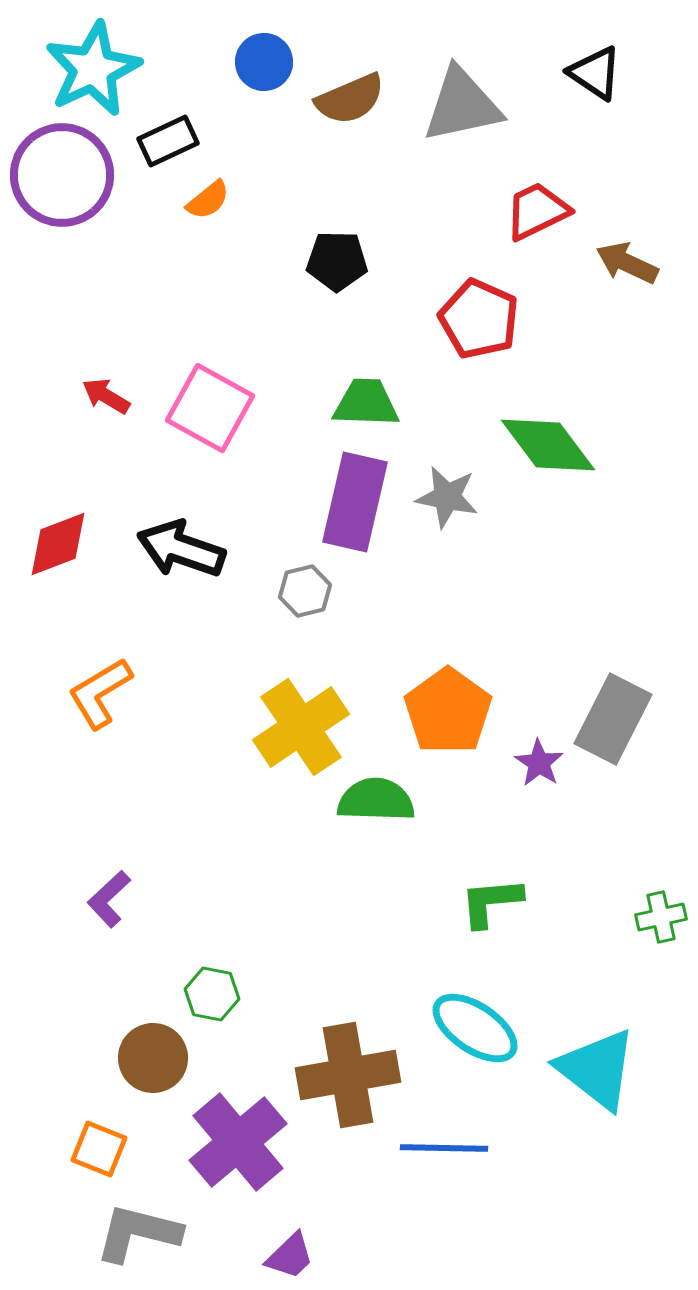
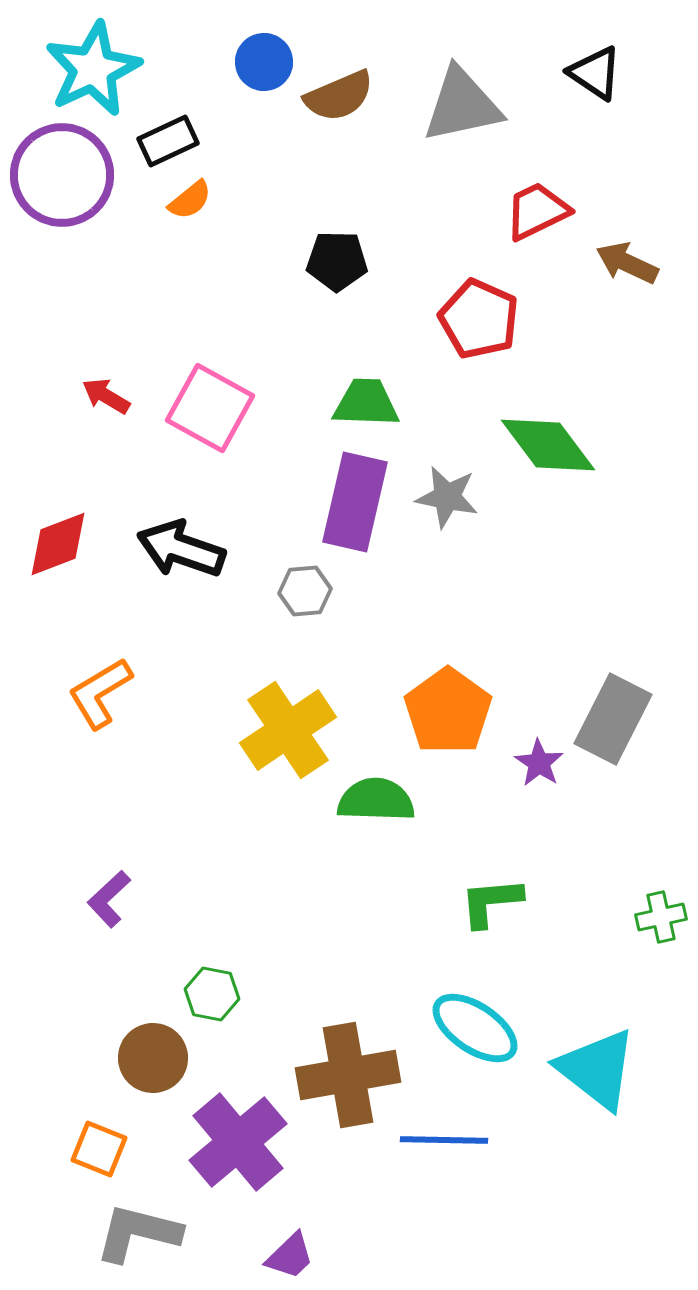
brown semicircle: moved 11 px left, 3 px up
orange semicircle: moved 18 px left
gray hexagon: rotated 9 degrees clockwise
yellow cross: moved 13 px left, 3 px down
blue line: moved 8 px up
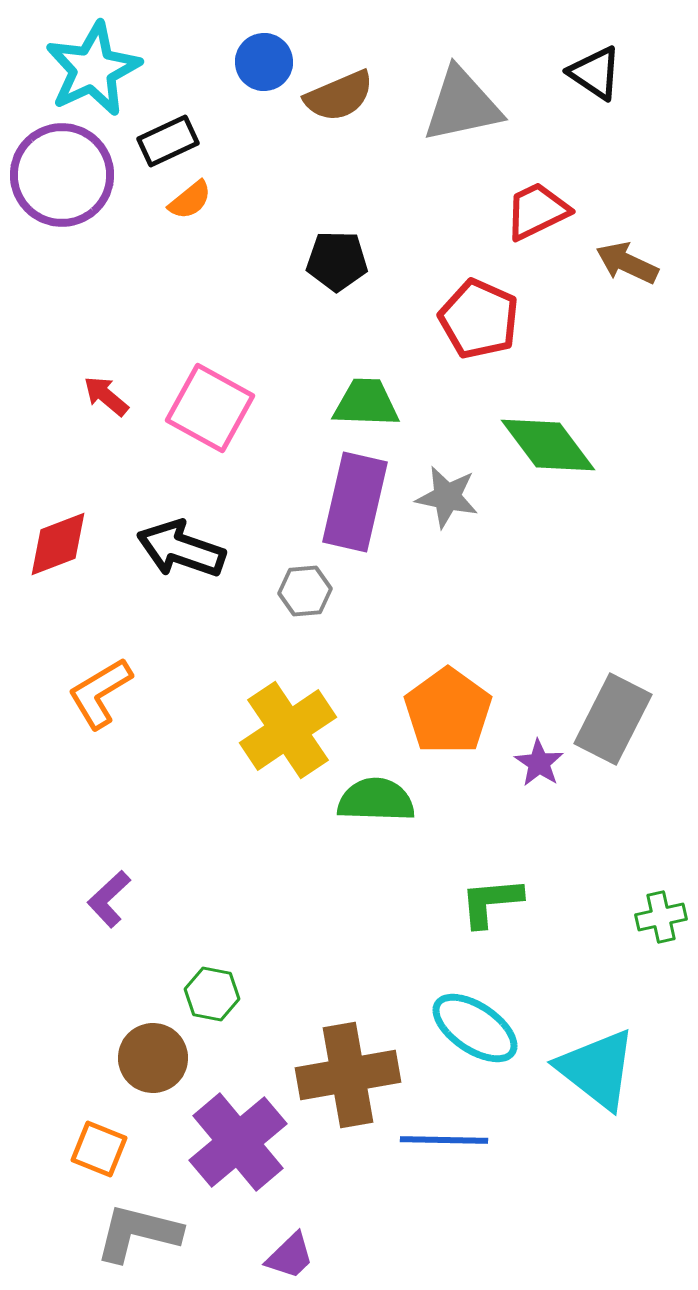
red arrow: rotated 9 degrees clockwise
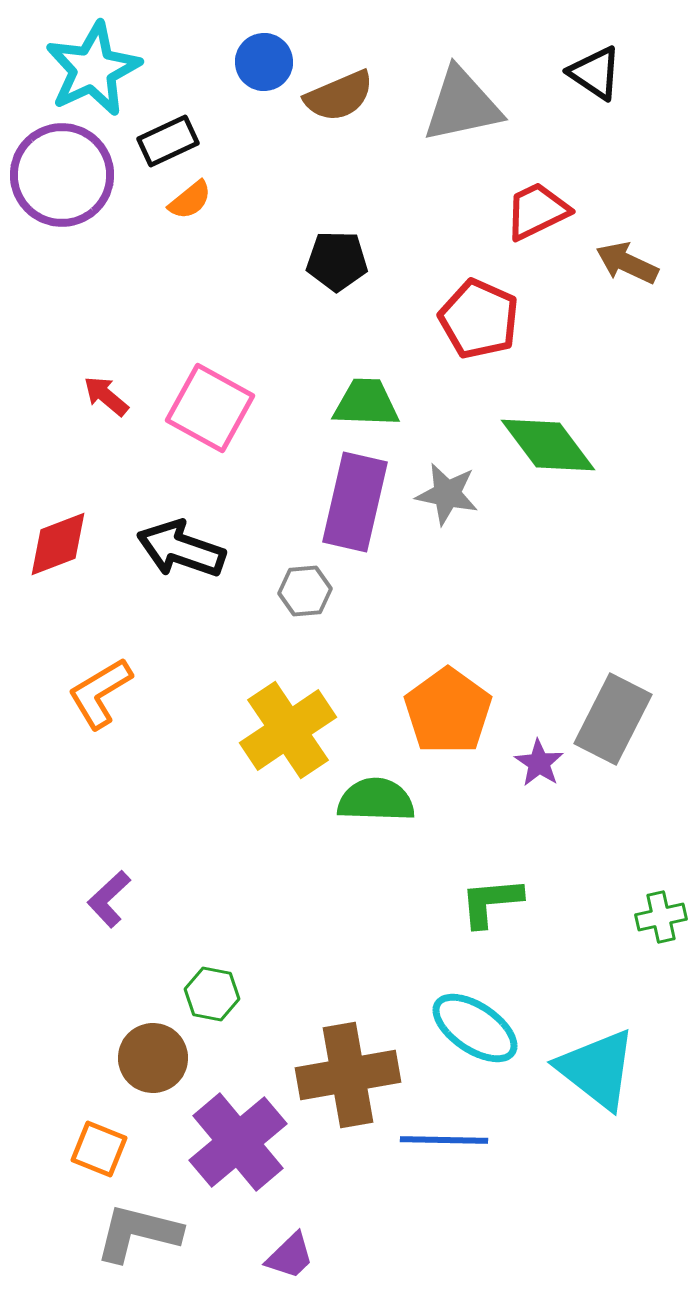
gray star: moved 3 px up
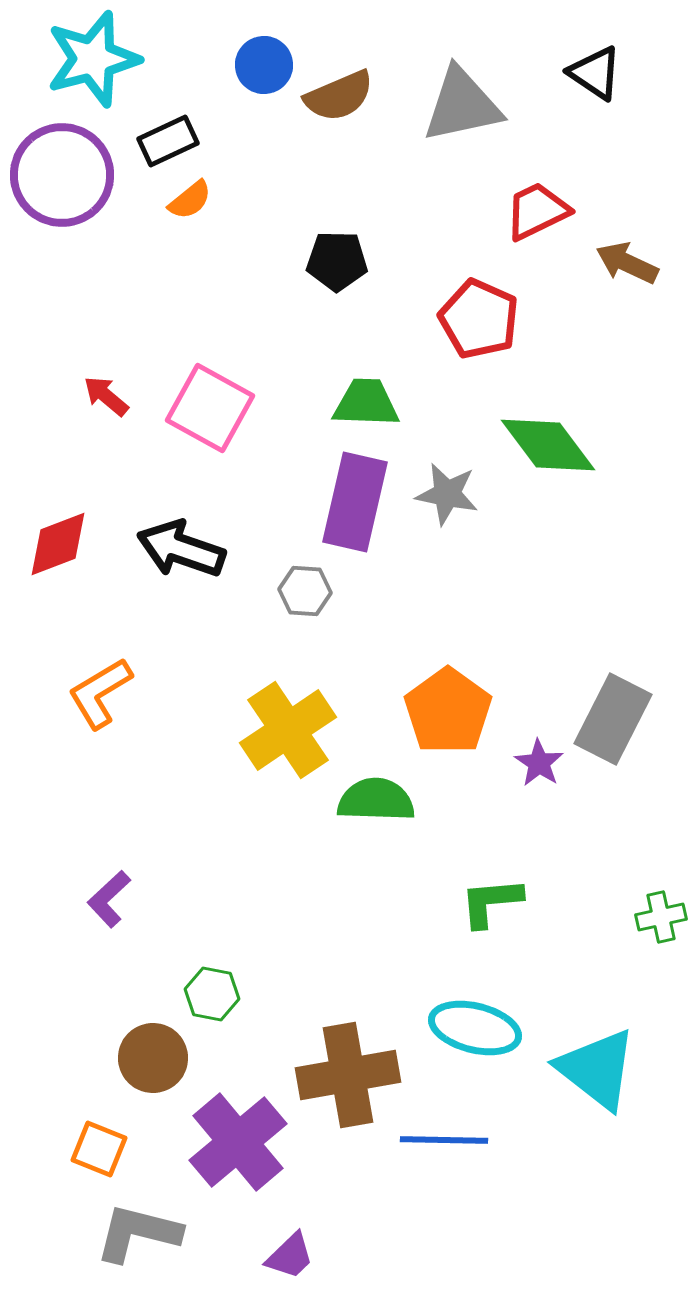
blue circle: moved 3 px down
cyan star: moved 10 px up; rotated 10 degrees clockwise
gray hexagon: rotated 9 degrees clockwise
cyan ellipse: rotated 20 degrees counterclockwise
